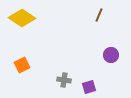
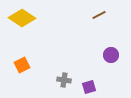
brown line: rotated 40 degrees clockwise
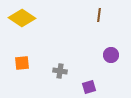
brown line: rotated 56 degrees counterclockwise
orange square: moved 2 px up; rotated 21 degrees clockwise
gray cross: moved 4 px left, 9 px up
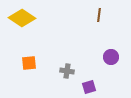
purple circle: moved 2 px down
orange square: moved 7 px right
gray cross: moved 7 px right
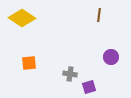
gray cross: moved 3 px right, 3 px down
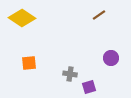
brown line: rotated 48 degrees clockwise
purple circle: moved 1 px down
